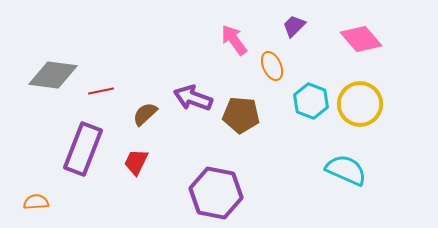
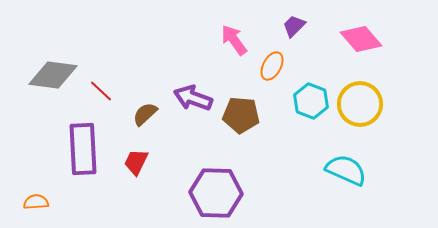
orange ellipse: rotated 52 degrees clockwise
red line: rotated 55 degrees clockwise
purple rectangle: rotated 24 degrees counterclockwise
purple hexagon: rotated 9 degrees counterclockwise
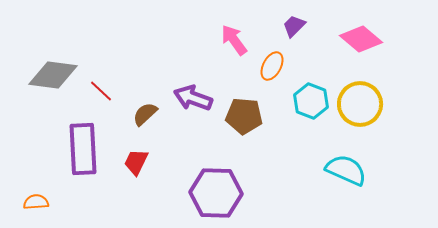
pink diamond: rotated 9 degrees counterclockwise
brown pentagon: moved 3 px right, 1 px down
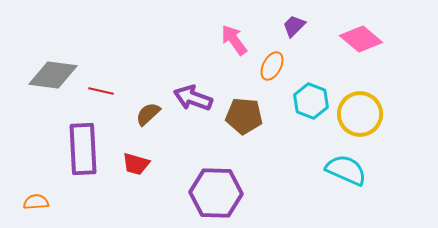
red line: rotated 30 degrees counterclockwise
yellow circle: moved 10 px down
brown semicircle: moved 3 px right
red trapezoid: moved 2 px down; rotated 100 degrees counterclockwise
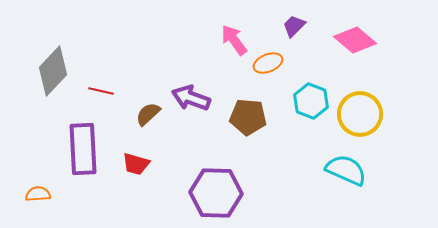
pink diamond: moved 6 px left, 1 px down
orange ellipse: moved 4 px left, 3 px up; rotated 40 degrees clockwise
gray diamond: moved 4 px up; rotated 54 degrees counterclockwise
purple arrow: moved 2 px left
brown pentagon: moved 4 px right, 1 px down
orange semicircle: moved 2 px right, 8 px up
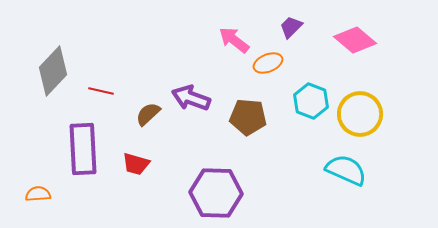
purple trapezoid: moved 3 px left, 1 px down
pink arrow: rotated 16 degrees counterclockwise
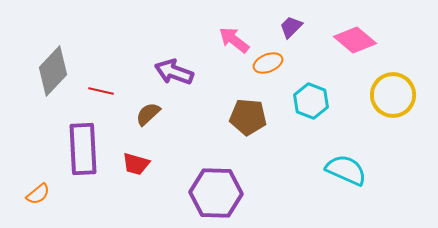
purple arrow: moved 17 px left, 26 px up
yellow circle: moved 33 px right, 19 px up
orange semicircle: rotated 145 degrees clockwise
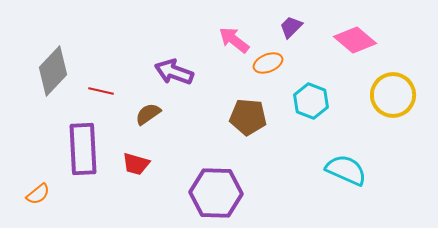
brown semicircle: rotated 8 degrees clockwise
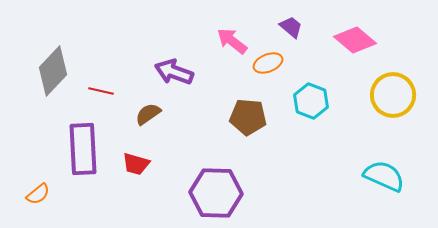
purple trapezoid: rotated 85 degrees clockwise
pink arrow: moved 2 px left, 1 px down
cyan semicircle: moved 38 px right, 6 px down
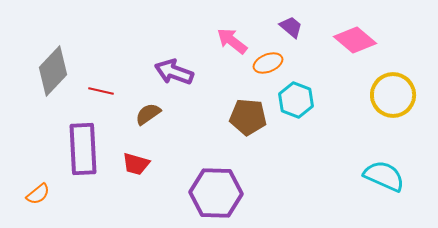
cyan hexagon: moved 15 px left, 1 px up
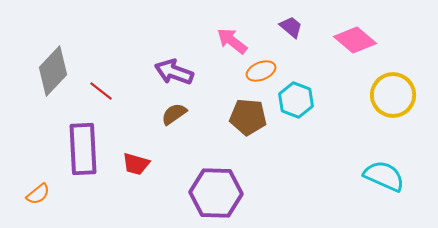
orange ellipse: moved 7 px left, 8 px down
red line: rotated 25 degrees clockwise
brown semicircle: moved 26 px right
